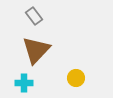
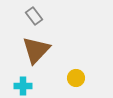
cyan cross: moved 1 px left, 3 px down
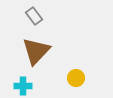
brown triangle: moved 1 px down
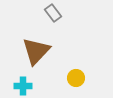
gray rectangle: moved 19 px right, 3 px up
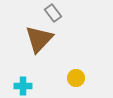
brown triangle: moved 3 px right, 12 px up
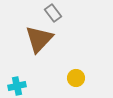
cyan cross: moved 6 px left; rotated 12 degrees counterclockwise
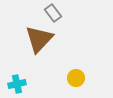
cyan cross: moved 2 px up
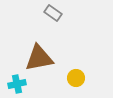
gray rectangle: rotated 18 degrees counterclockwise
brown triangle: moved 19 px down; rotated 36 degrees clockwise
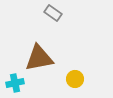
yellow circle: moved 1 px left, 1 px down
cyan cross: moved 2 px left, 1 px up
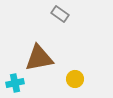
gray rectangle: moved 7 px right, 1 px down
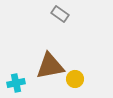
brown triangle: moved 11 px right, 8 px down
cyan cross: moved 1 px right
